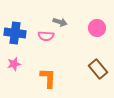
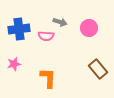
pink circle: moved 8 px left
blue cross: moved 4 px right, 4 px up; rotated 15 degrees counterclockwise
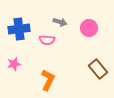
pink semicircle: moved 1 px right, 4 px down
orange L-shape: moved 2 px down; rotated 25 degrees clockwise
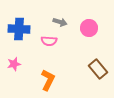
blue cross: rotated 10 degrees clockwise
pink semicircle: moved 2 px right, 1 px down
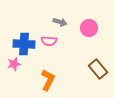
blue cross: moved 5 px right, 15 px down
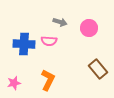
pink star: moved 19 px down
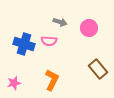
blue cross: rotated 15 degrees clockwise
orange L-shape: moved 4 px right
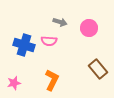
blue cross: moved 1 px down
